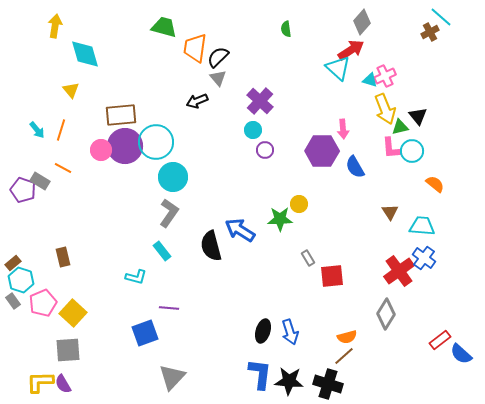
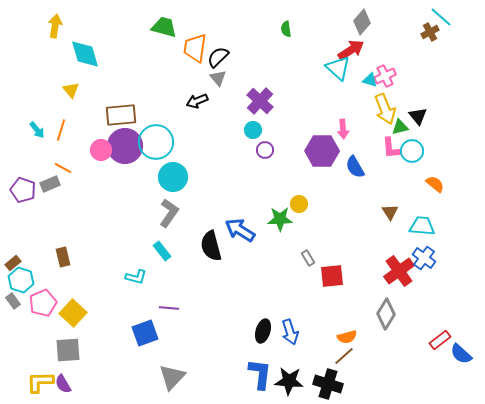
gray rectangle at (40, 181): moved 10 px right, 3 px down; rotated 54 degrees counterclockwise
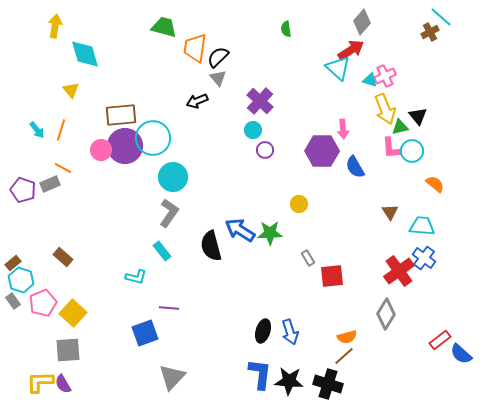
cyan circle at (156, 142): moved 3 px left, 4 px up
green star at (280, 219): moved 10 px left, 14 px down
brown rectangle at (63, 257): rotated 36 degrees counterclockwise
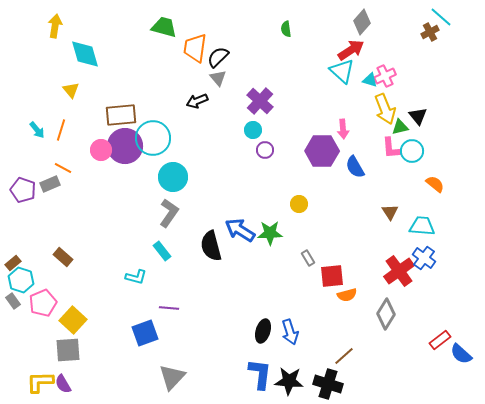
cyan triangle at (338, 68): moved 4 px right, 3 px down
yellow square at (73, 313): moved 7 px down
orange semicircle at (347, 337): moved 42 px up
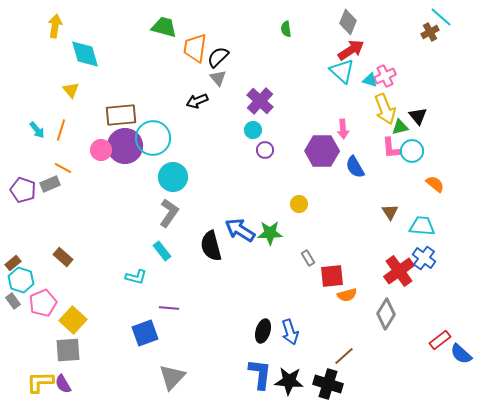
gray diamond at (362, 22): moved 14 px left; rotated 20 degrees counterclockwise
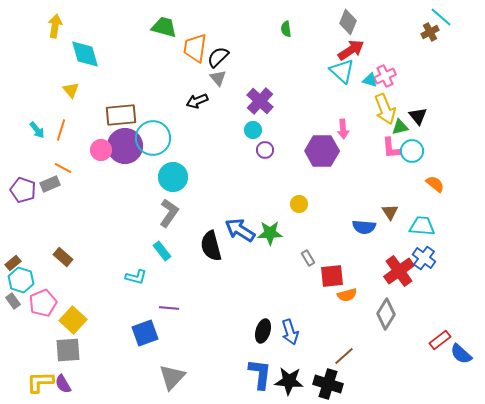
blue semicircle at (355, 167): moved 9 px right, 60 px down; rotated 55 degrees counterclockwise
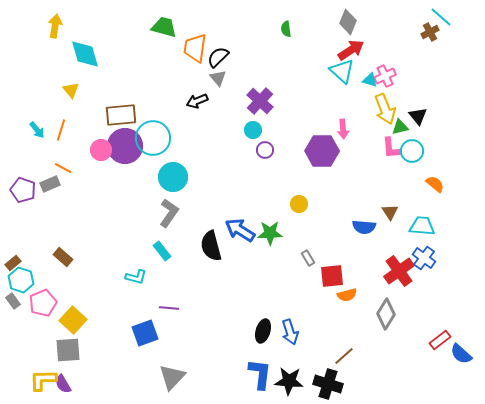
yellow L-shape at (40, 382): moved 3 px right, 2 px up
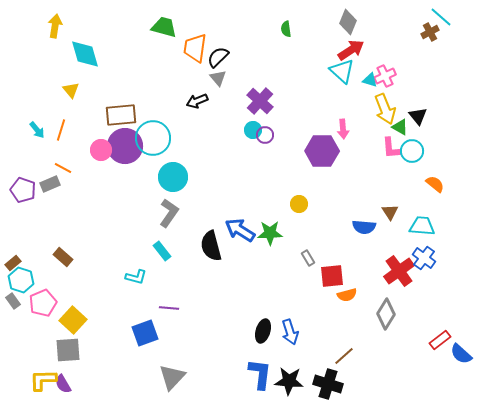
green triangle at (400, 127): rotated 42 degrees clockwise
purple circle at (265, 150): moved 15 px up
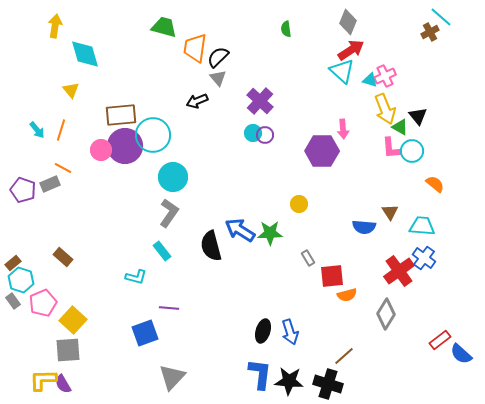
cyan circle at (253, 130): moved 3 px down
cyan circle at (153, 138): moved 3 px up
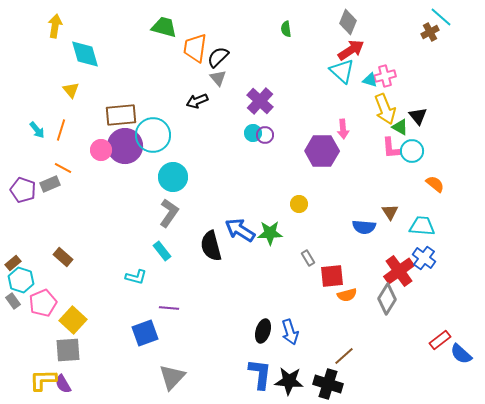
pink cross at (385, 76): rotated 10 degrees clockwise
gray diamond at (386, 314): moved 1 px right, 15 px up
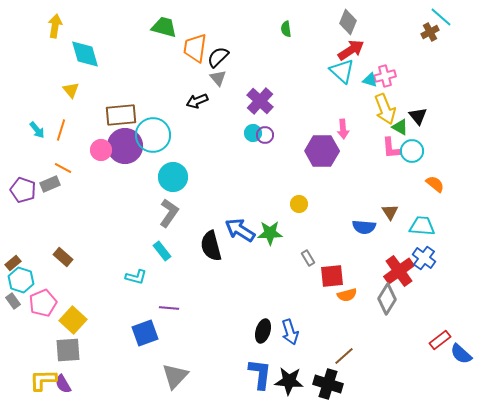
gray triangle at (172, 377): moved 3 px right, 1 px up
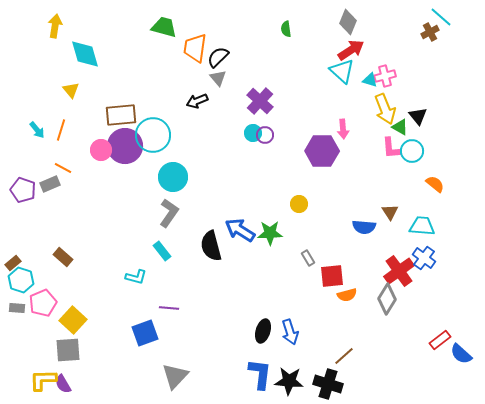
gray rectangle at (13, 301): moved 4 px right, 7 px down; rotated 49 degrees counterclockwise
